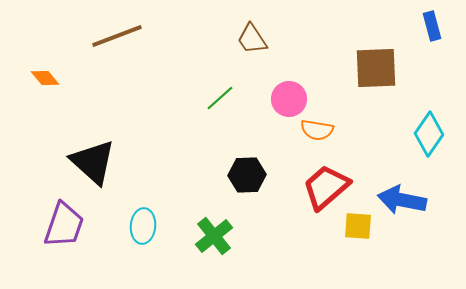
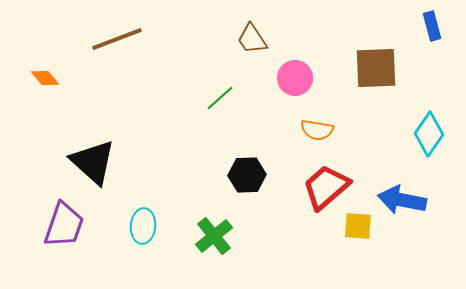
brown line: moved 3 px down
pink circle: moved 6 px right, 21 px up
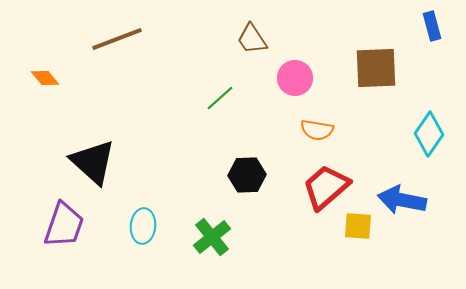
green cross: moved 2 px left, 1 px down
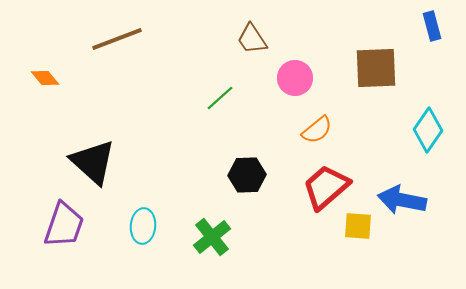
orange semicircle: rotated 48 degrees counterclockwise
cyan diamond: moved 1 px left, 4 px up
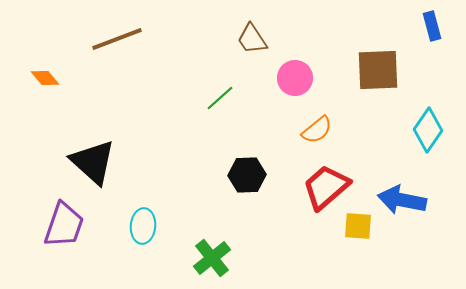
brown square: moved 2 px right, 2 px down
green cross: moved 21 px down
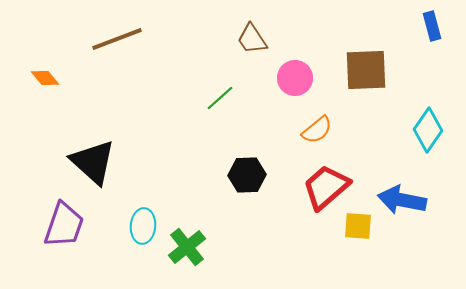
brown square: moved 12 px left
green cross: moved 25 px left, 11 px up
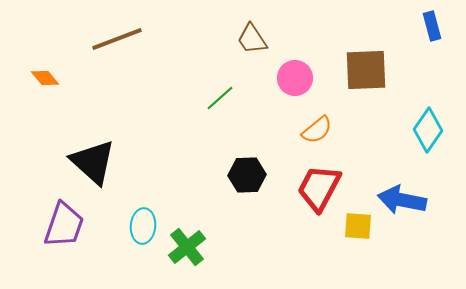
red trapezoid: moved 7 px left, 1 px down; rotated 21 degrees counterclockwise
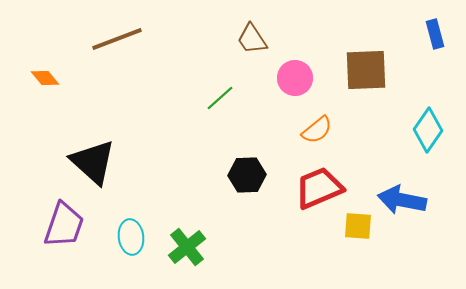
blue rectangle: moved 3 px right, 8 px down
red trapezoid: rotated 39 degrees clockwise
cyan ellipse: moved 12 px left, 11 px down; rotated 12 degrees counterclockwise
